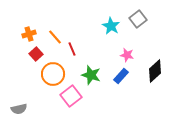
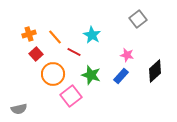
cyan star: moved 19 px left, 9 px down
red line: moved 2 px right, 3 px down; rotated 40 degrees counterclockwise
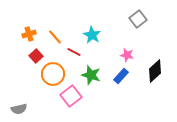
red square: moved 2 px down
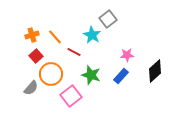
gray square: moved 30 px left
orange cross: moved 3 px right, 1 px down
pink star: rotated 16 degrees counterclockwise
orange circle: moved 2 px left
gray semicircle: moved 12 px right, 21 px up; rotated 35 degrees counterclockwise
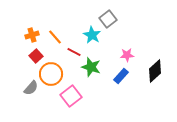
green star: moved 8 px up
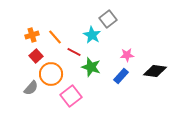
black diamond: rotated 50 degrees clockwise
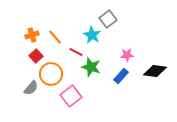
red line: moved 2 px right
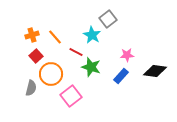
gray semicircle: rotated 28 degrees counterclockwise
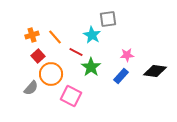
gray square: rotated 30 degrees clockwise
red square: moved 2 px right
green star: rotated 18 degrees clockwise
gray semicircle: rotated 28 degrees clockwise
pink square: rotated 25 degrees counterclockwise
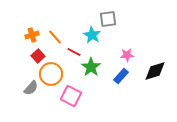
red line: moved 2 px left
black diamond: rotated 25 degrees counterclockwise
